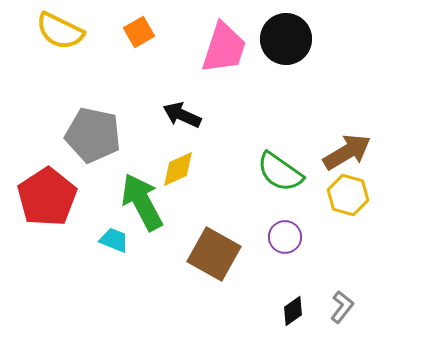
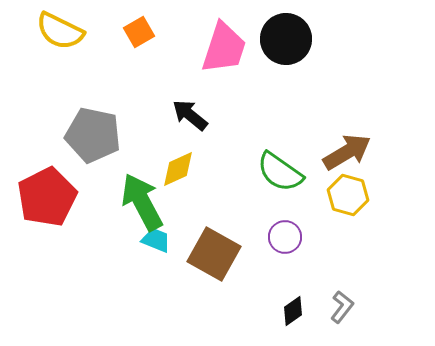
black arrow: moved 8 px right; rotated 15 degrees clockwise
red pentagon: rotated 6 degrees clockwise
cyan trapezoid: moved 42 px right
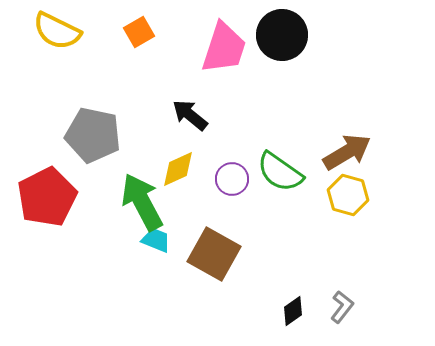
yellow semicircle: moved 3 px left
black circle: moved 4 px left, 4 px up
purple circle: moved 53 px left, 58 px up
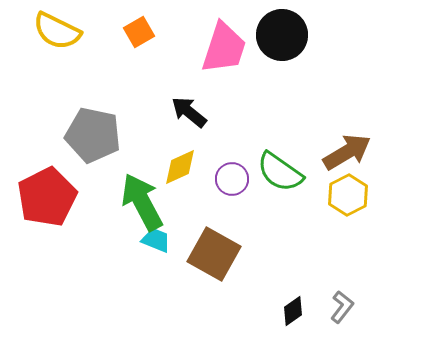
black arrow: moved 1 px left, 3 px up
yellow diamond: moved 2 px right, 2 px up
yellow hexagon: rotated 18 degrees clockwise
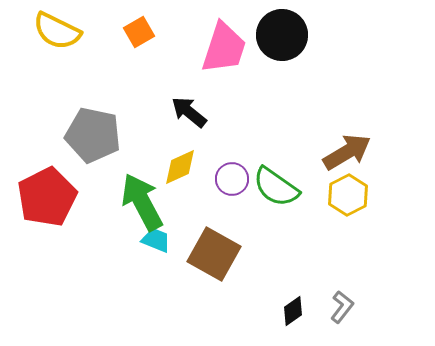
green semicircle: moved 4 px left, 15 px down
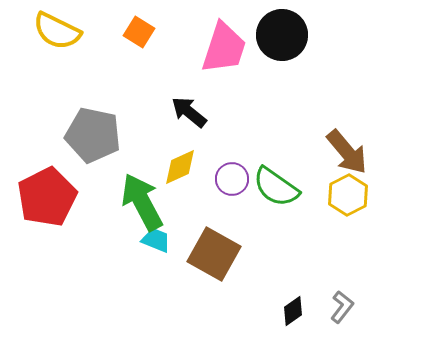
orange square: rotated 28 degrees counterclockwise
brown arrow: rotated 81 degrees clockwise
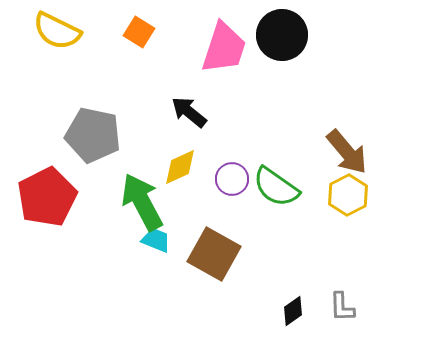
gray L-shape: rotated 140 degrees clockwise
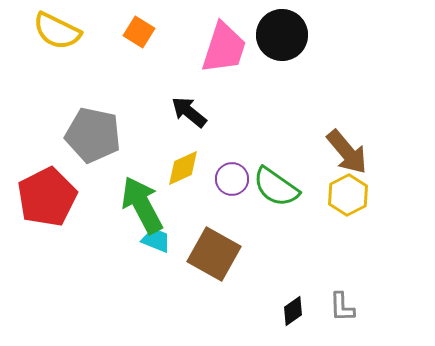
yellow diamond: moved 3 px right, 1 px down
green arrow: moved 3 px down
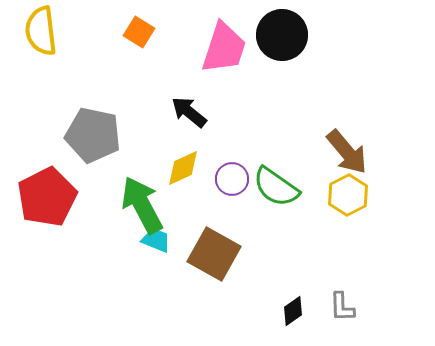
yellow semicircle: moved 16 px left; rotated 57 degrees clockwise
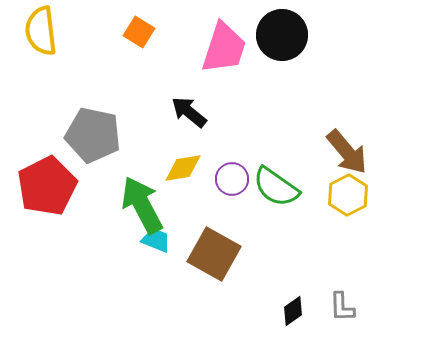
yellow diamond: rotated 15 degrees clockwise
red pentagon: moved 11 px up
